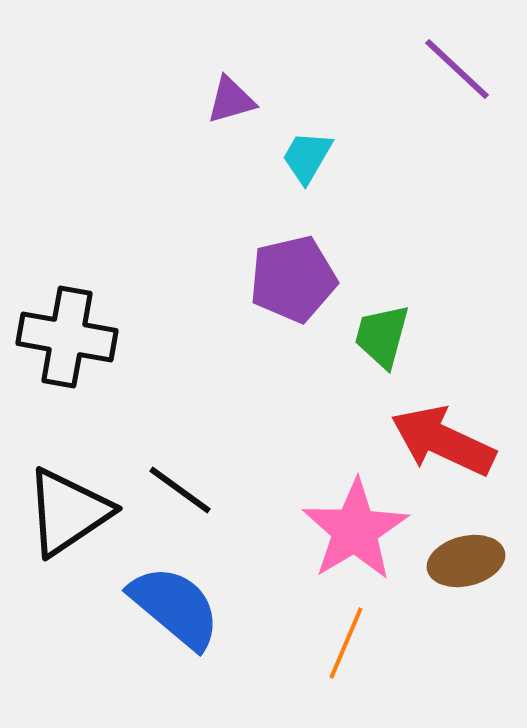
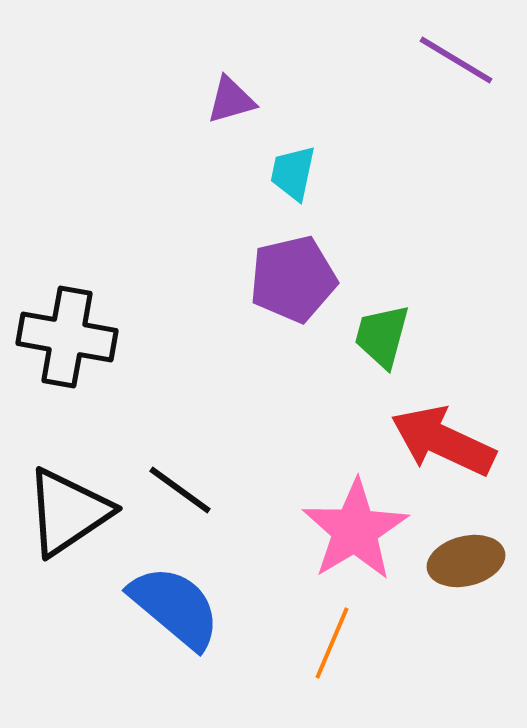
purple line: moved 1 px left, 9 px up; rotated 12 degrees counterclockwise
cyan trapezoid: moved 14 px left, 16 px down; rotated 18 degrees counterclockwise
orange line: moved 14 px left
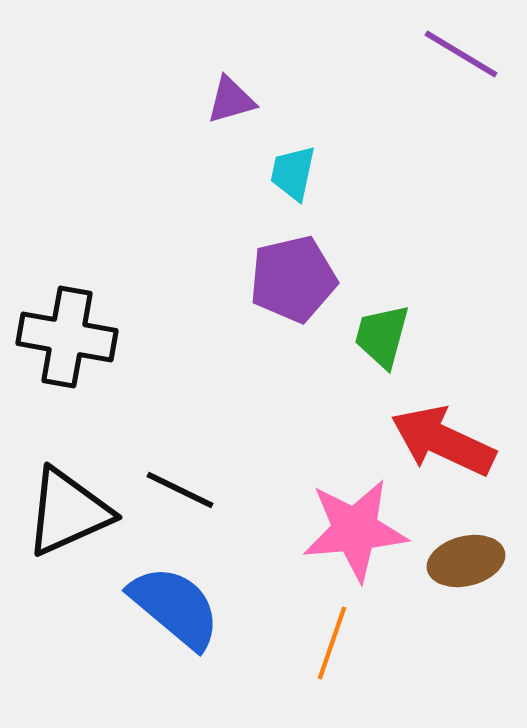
purple line: moved 5 px right, 6 px up
black line: rotated 10 degrees counterclockwise
black triangle: rotated 10 degrees clockwise
pink star: rotated 26 degrees clockwise
orange line: rotated 4 degrees counterclockwise
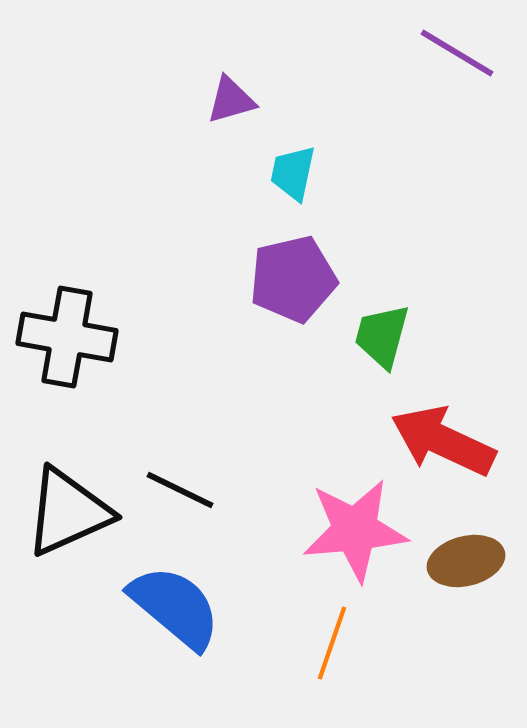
purple line: moved 4 px left, 1 px up
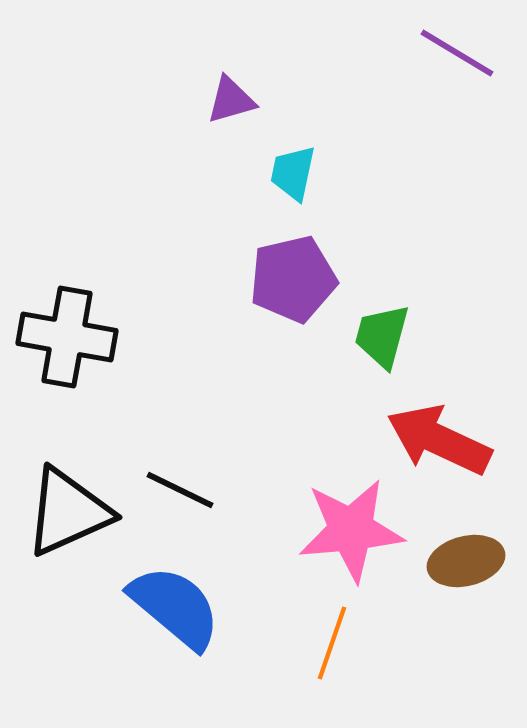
red arrow: moved 4 px left, 1 px up
pink star: moved 4 px left
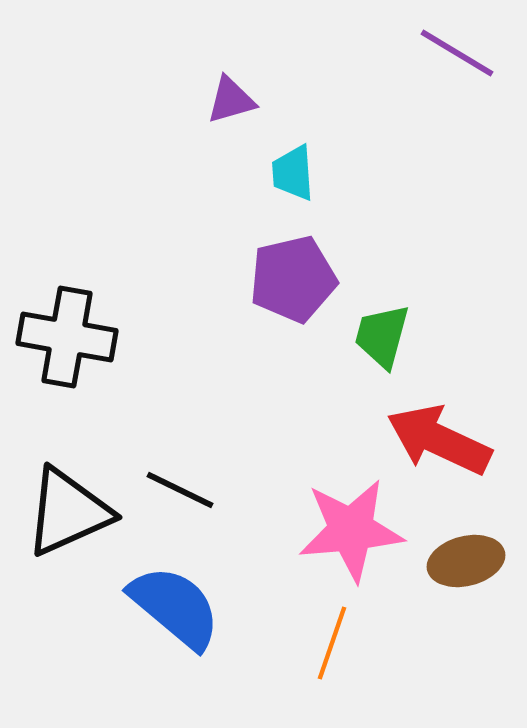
cyan trapezoid: rotated 16 degrees counterclockwise
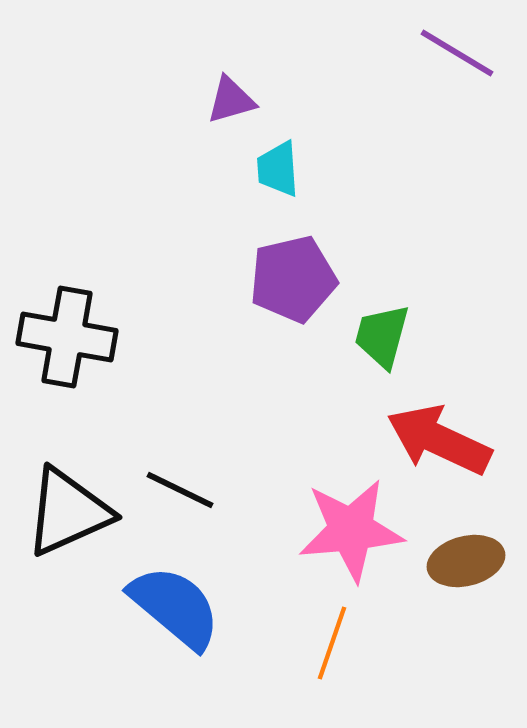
cyan trapezoid: moved 15 px left, 4 px up
